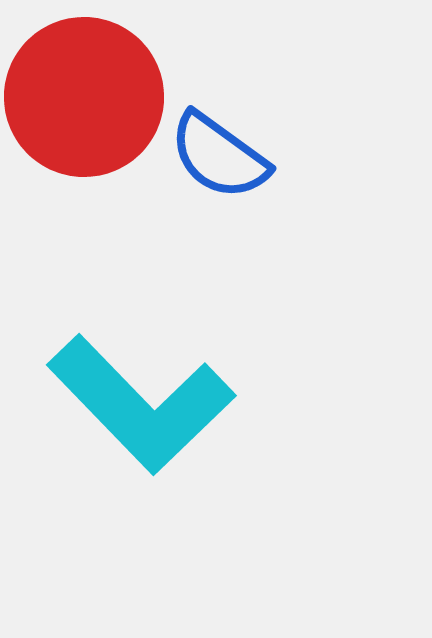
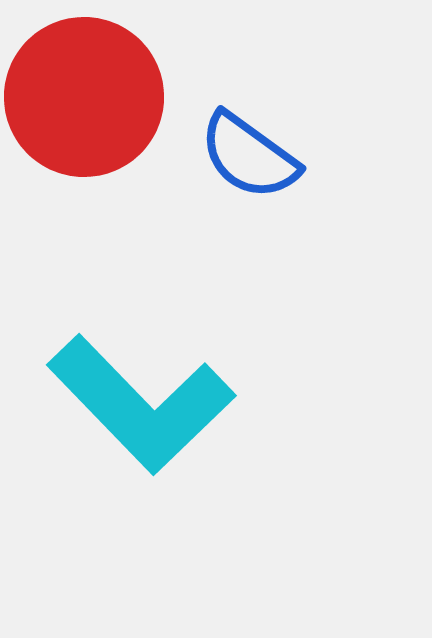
blue semicircle: moved 30 px right
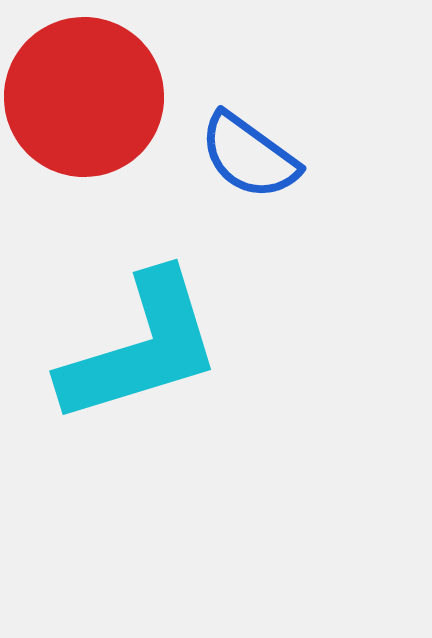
cyan L-shape: moved 56 px up; rotated 63 degrees counterclockwise
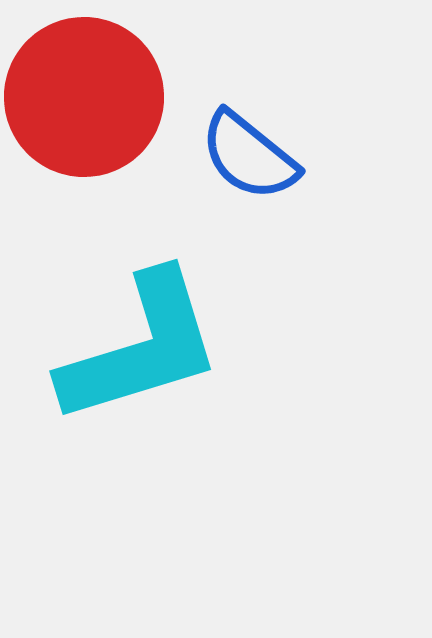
blue semicircle: rotated 3 degrees clockwise
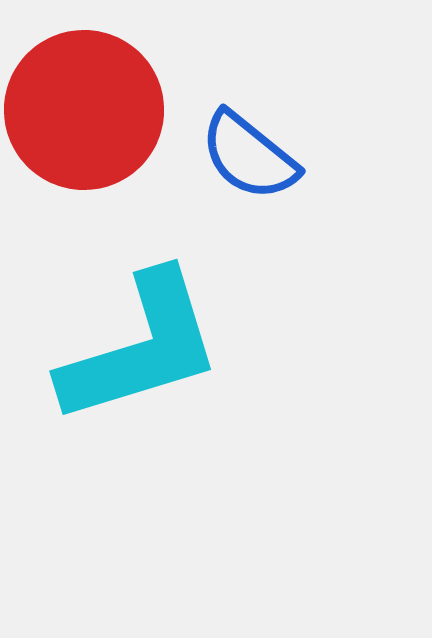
red circle: moved 13 px down
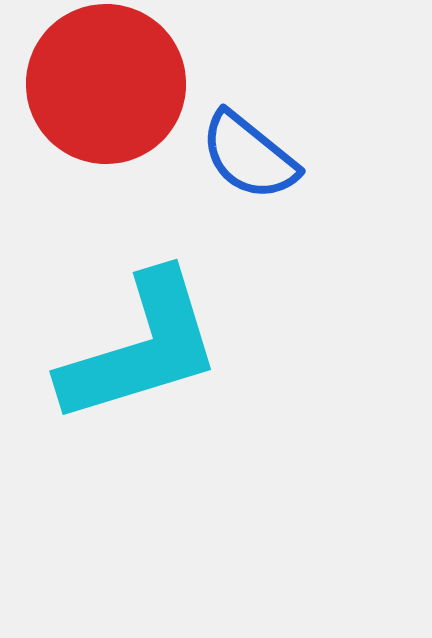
red circle: moved 22 px right, 26 px up
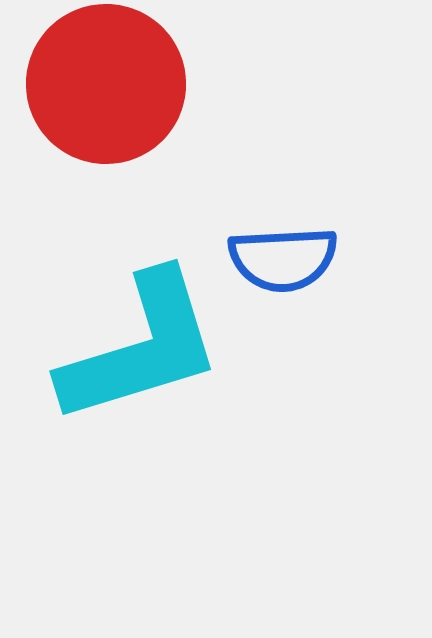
blue semicircle: moved 34 px right, 103 px down; rotated 42 degrees counterclockwise
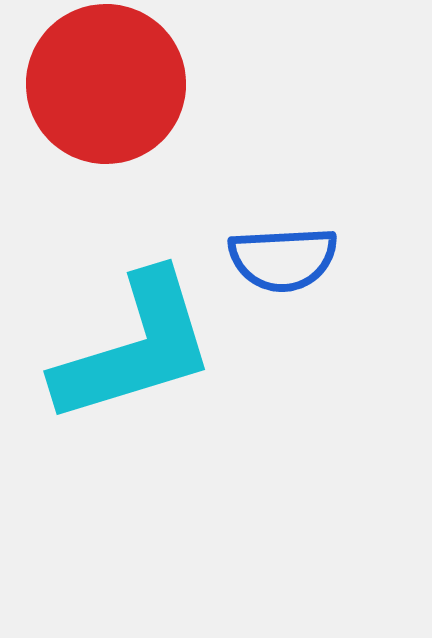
cyan L-shape: moved 6 px left
